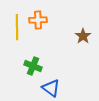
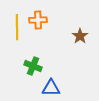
brown star: moved 3 px left
blue triangle: rotated 36 degrees counterclockwise
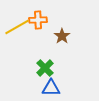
yellow line: rotated 60 degrees clockwise
brown star: moved 18 px left
green cross: moved 12 px right, 2 px down; rotated 24 degrees clockwise
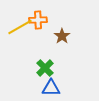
yellow line: moved 3 px right
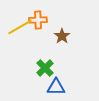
blue triangle: moved 5 px right, 1 px up
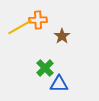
blue triangle: moved 3 px right, 3 px up
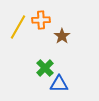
orange cross: moved 3 px right
yellow line: moved 2 px left; rotated 30 degrees counterclockwise
